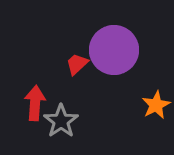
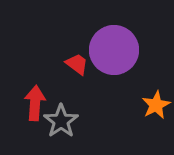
red trapezoid: rotated 80 degrees clockwise
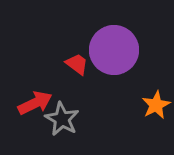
red arrow: rotated 60 degrees clockwise
gray star: moved 1 px right, 2 px up; rotated 8 degrees counterclockwise
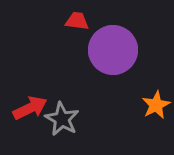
purple circle: moved 1 px left
red trapezoid: moved 43 px up; rotated 30 degrees counterclockwise
red arrow: moved 5 px left, 5 px down
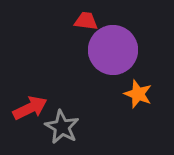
red trapezoid: moved 9 px right
orange star: moved 18 px left, 11 px up; rotated 24 degrees counterclockwise
gray star: moved 8 px down
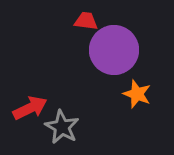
purple circle: moved 1 px right
orange star: moved 1 px left
